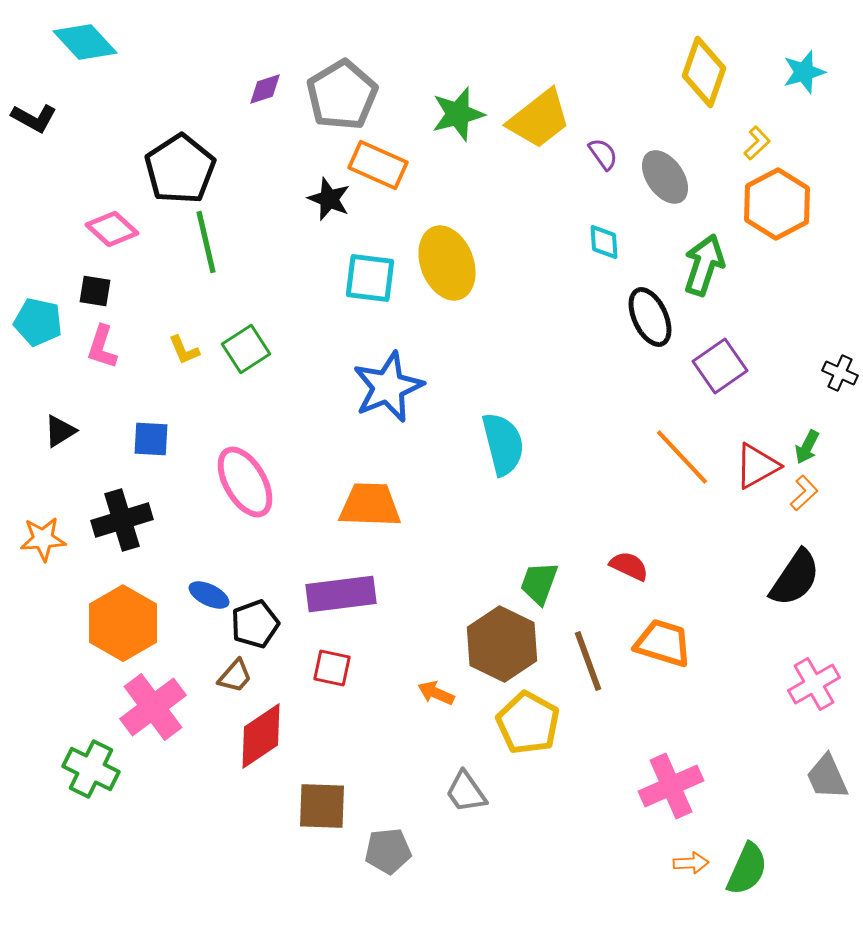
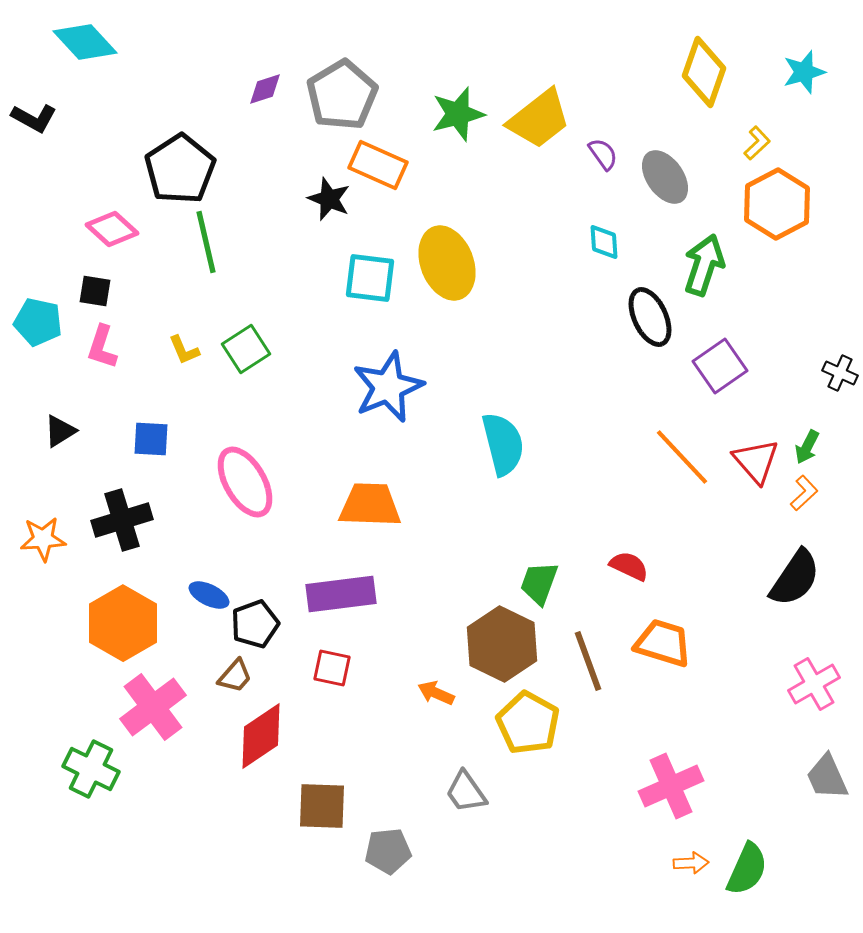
red triangle at (757, 466): moved 1 px left, 5 px up; rotated 42 degrees counterclockwise
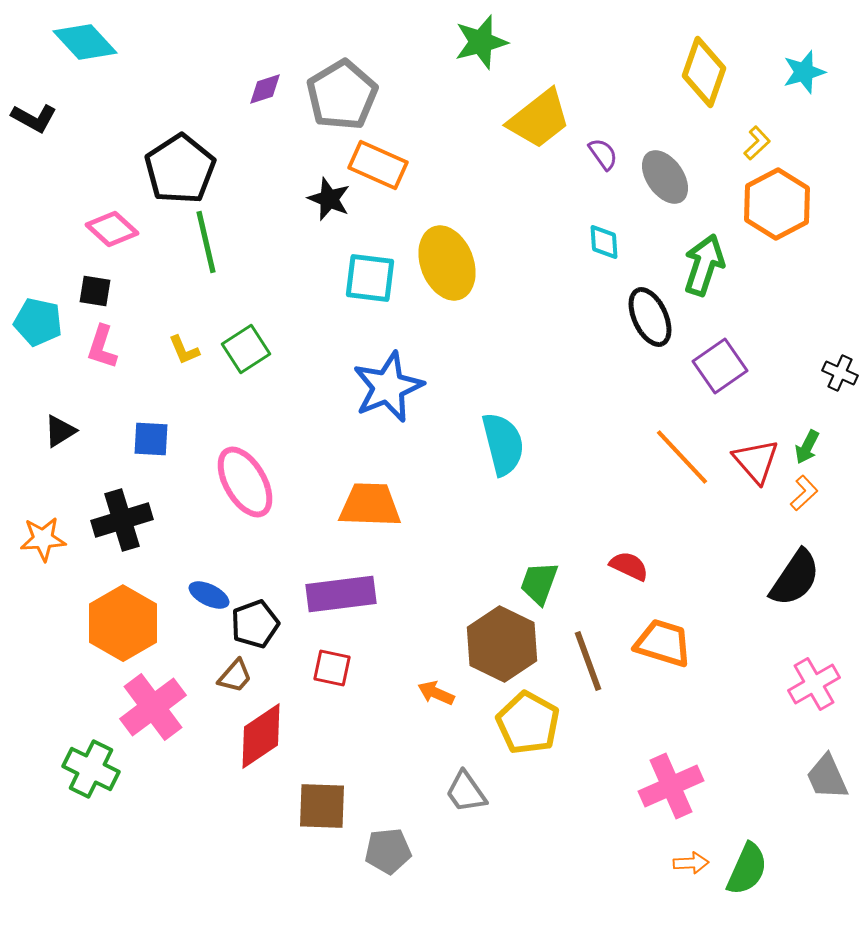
green star at (458, 114): moved 23 px right, 72 px up
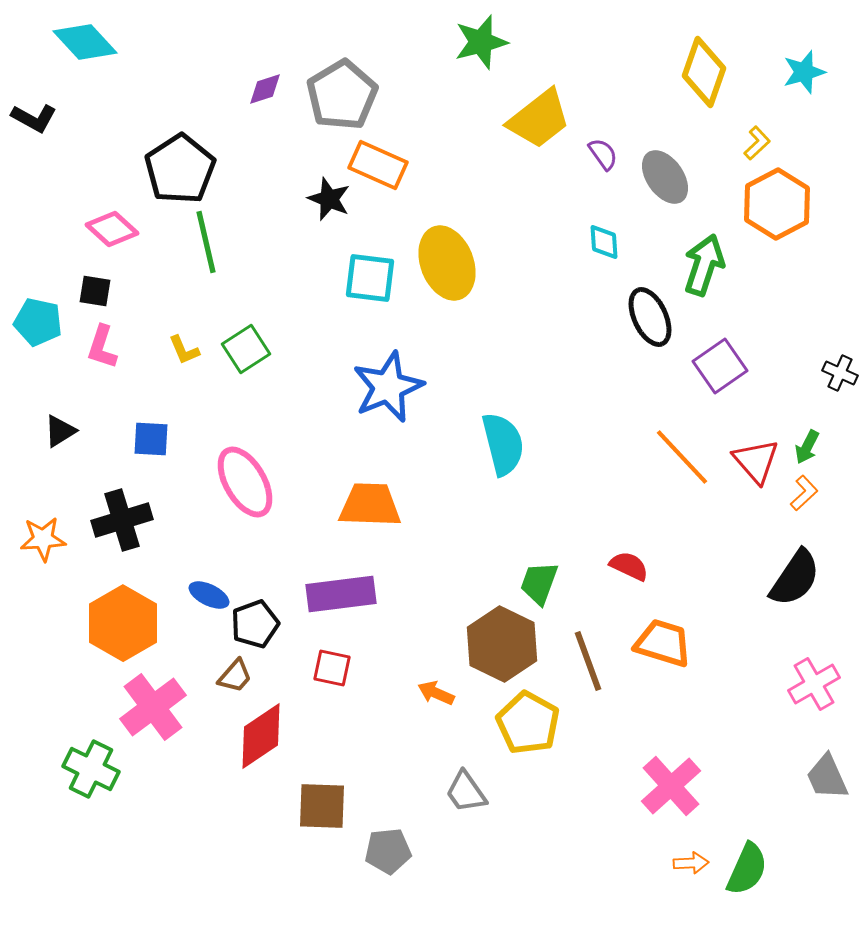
pink cross at (671, 786): rotated 18 degrees counterclockwise
